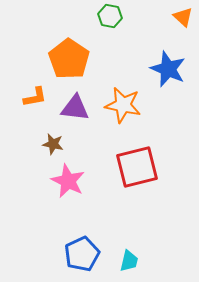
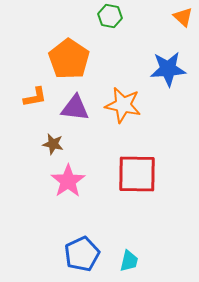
blue star: rotated 27 degrees counterclockwise
red square: moved 7 px down; rotated 15 degrees clockwise
pink star: rotated 12 degrees clockwise
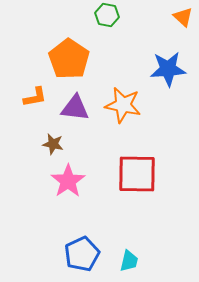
green hexagon: moved 3 px left, 1 px up
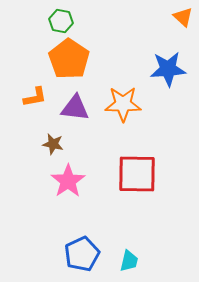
green hexagon: moved 46 px left, 6 px down
orange star: moved 1 px up; rotated 12 degrees counterclockwise
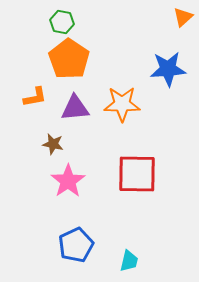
orange triangle: rotated 35 degrees clockwise
green hexagon: moved 1 px right, 1 px down
orange star: moved 1 px left
purple triangle: rotated 12 degrees counterclockwise
blue pentagon: moved 6 px left, 9 px up
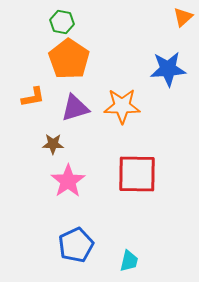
orange L-shape: moved 2 px left
orange star: moved 2 px down
purple triangle: rotated 12 degrees counterclockwise
brown star: rotated 10 degrees counterclockwise
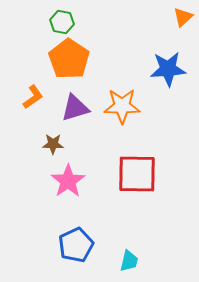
orange L-shape: rotated 25 degrees counterclockwise
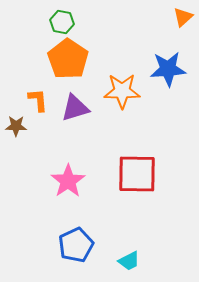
orange pentagon: moved 1 px left
orange L-shape: moved 5 px right, 3 px down; rotated 60 degrees counterclockwise
orange star: moved 15 px up
brown star: moved 37 px left, 18 px up
cyan trapezoid: rotated 50 degrees clockwise
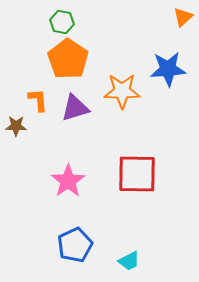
blue pentagon: moved 1 px left
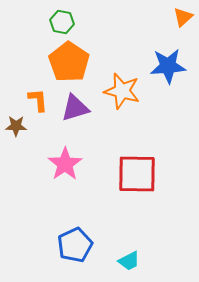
orange pentagon: moved 1 px right, 3 px down
blue star: moved 3 px up
orange star: rotated 15 degrees clockwise
pink star: moved 3 px left, 17 px up
